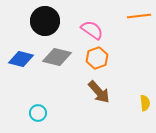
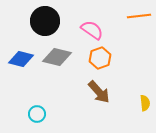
orange hexagon: moved 3 px right
cyan circle: moved 1 px left, 1 px down
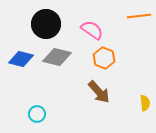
black circle: moved 1 px right, 3 px down
orange hexagon: moved 4 px right; rotated 20 degrees counterclockwise
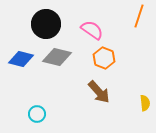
orange line: rotated 65 degrees counterclockwise
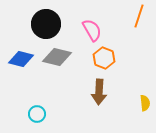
pink semicircle: rotated 25 degrees clockwise
brown arrow: rotated 45 degrees clockwise
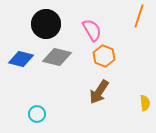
orange hexagon: moved 2 px up
brown arrow: rotated 30 degrees clockwise
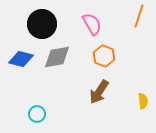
black circle: moved 4 px left
pink semicircle: moved 6 px up
gray diamond: rotated 24 degrees counterclockwise
yellow semicircle: moved 2 px left, 2 px up
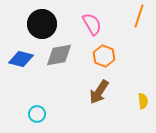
gray diamond: moved 2 px right, 2 px up
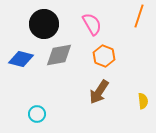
black circle: moved 2 px right
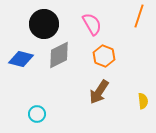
gray diamond: rotated 16 degrees counterclockwise
